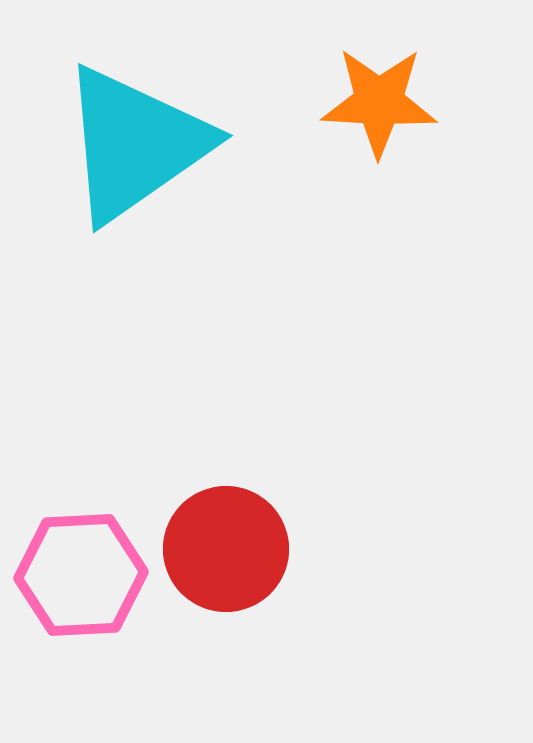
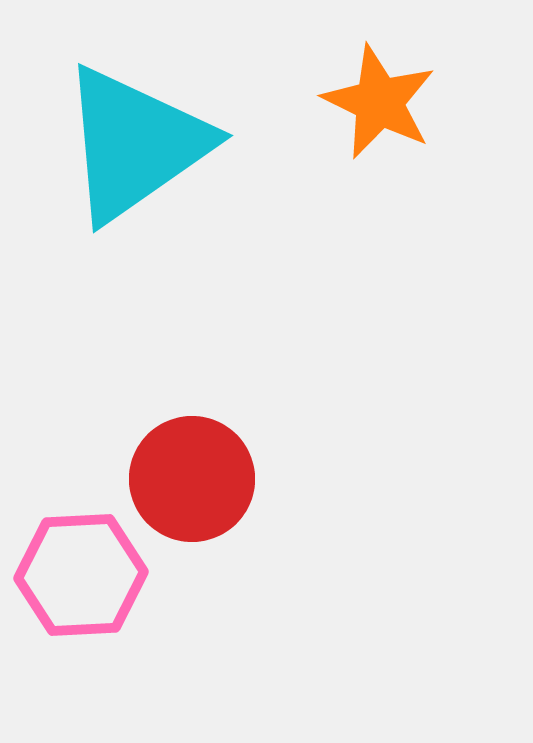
orange star: rotated 23 degrees clockwise
red circle: moved 34 px left, 70 px up
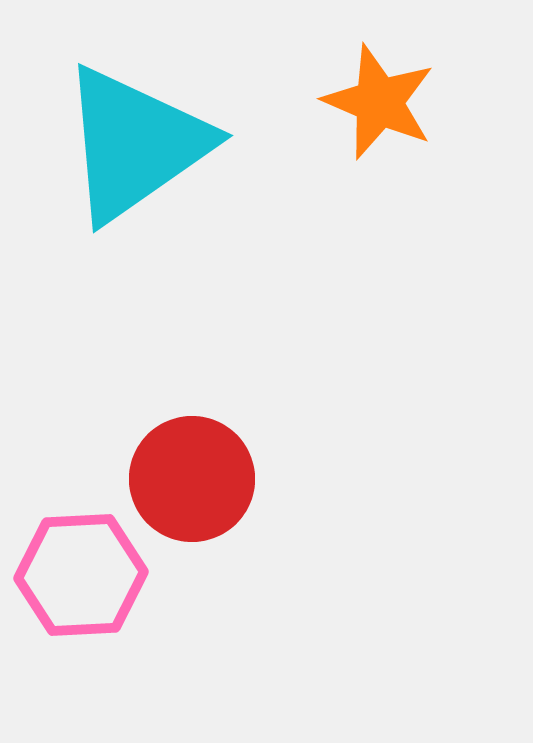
orange star: rotated 3 degrees counterclockwise
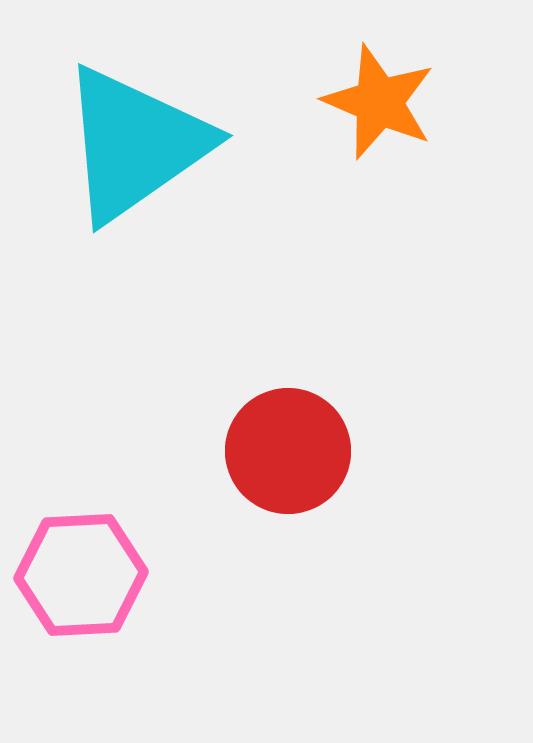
red circle: moved 96 px right, 28 px up
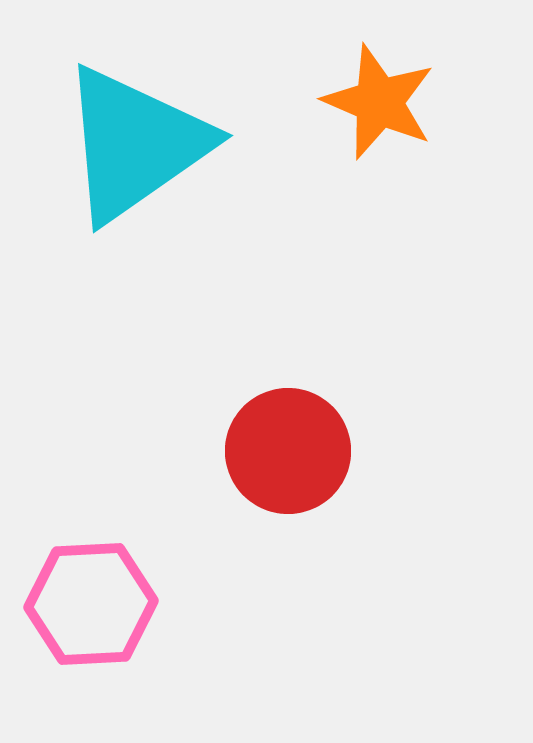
pink hexagon: moved 10 px right, 29 px down
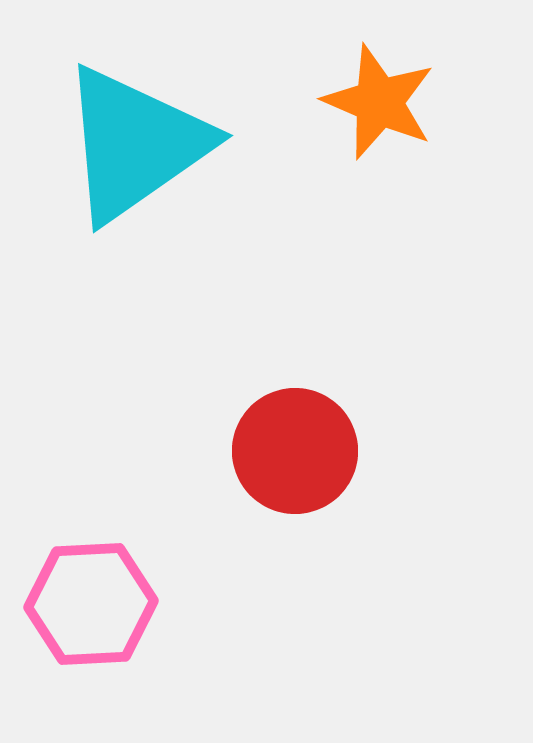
red circle: moved 7 px right
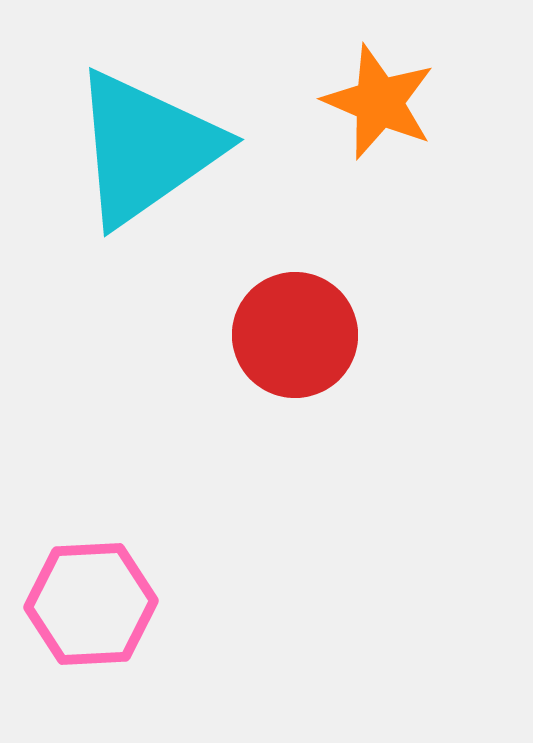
cyan triangle: moved 11 px right, 4 px down
red circle: moved 116 px up
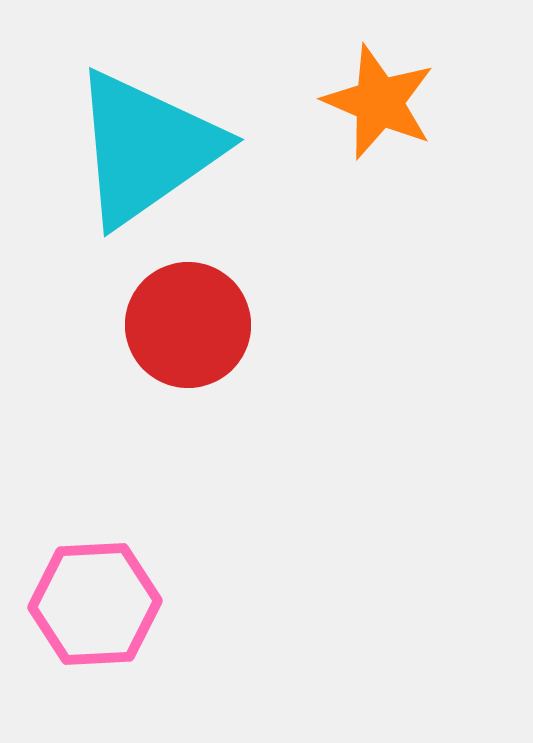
red circle: moved 107 px left, 10 px up
pink hexagon: moved 4 px right
